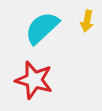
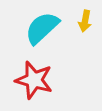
yellow arrow: moved 2 px left
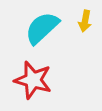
red star: moved 1 px left
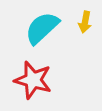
yellow arrow: moved 1 px down
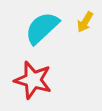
yellow arrow: rotated 20 degrees clockwise
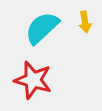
yellow arrow: rotated 40 degrees counterclockwise
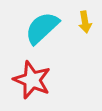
red star: moved 1 px left; rotated 6 degrees clockwise
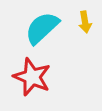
red star: moved 3 px up
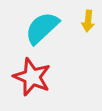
yellow arrow: moved 3 px right, 1 px up; rotated 15 degrees clockwise
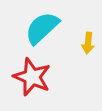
yellow arrow: moved 22 px down
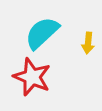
cyan semicircle: moved 5 px down
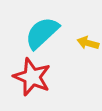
yellow arrow: rotated 100 degrees clockwise
